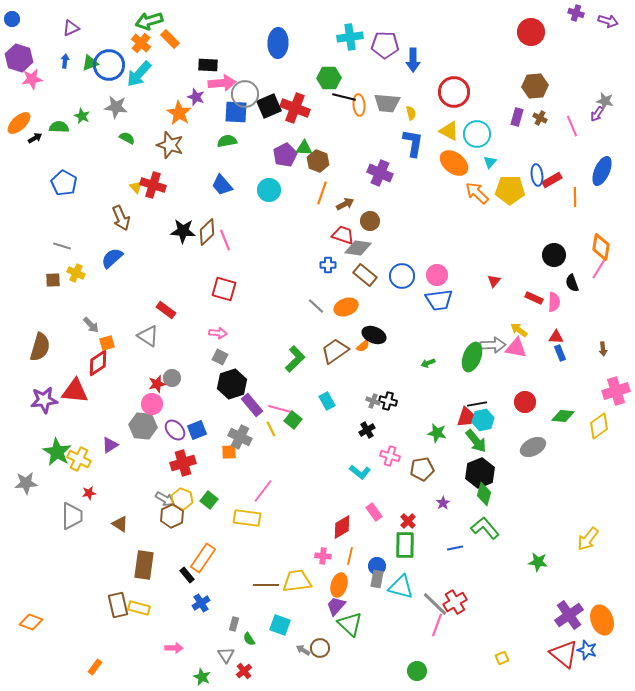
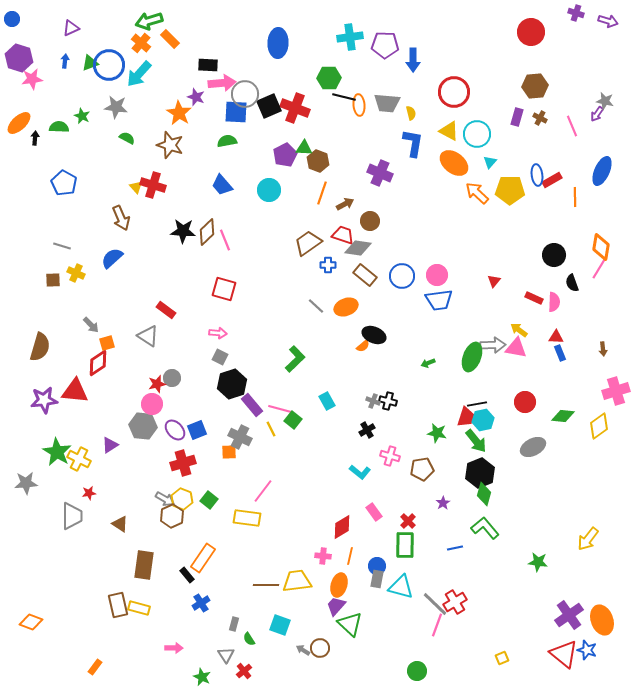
black arrow at (35, 138): rotated 56 degrees counterclockwise
brown trapezoid at (335, 351): moved 27 px left, 108 px up
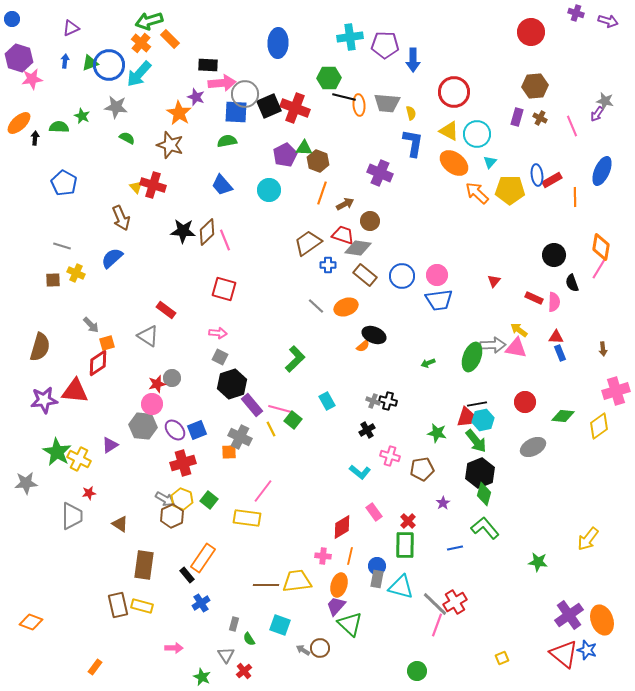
yellow rectangle at (139, 608): moved 3 px right, 2 px up
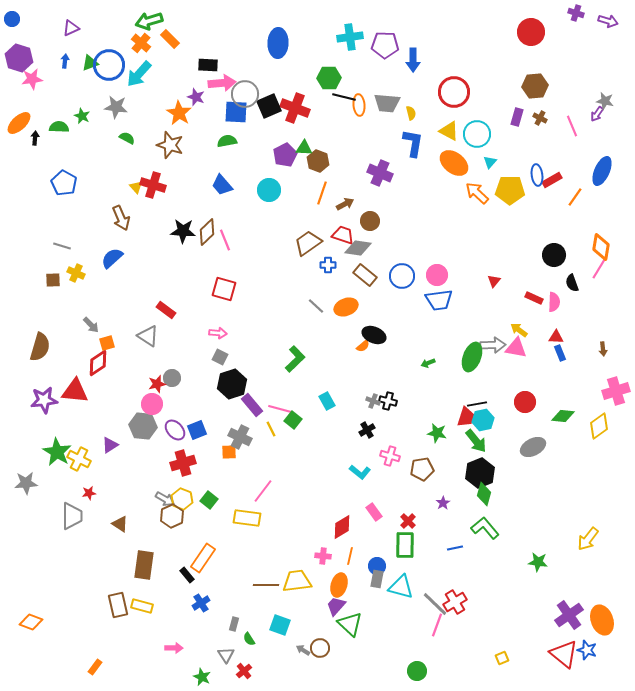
orange line at (575, 197): rotated 36 degrees clockwise
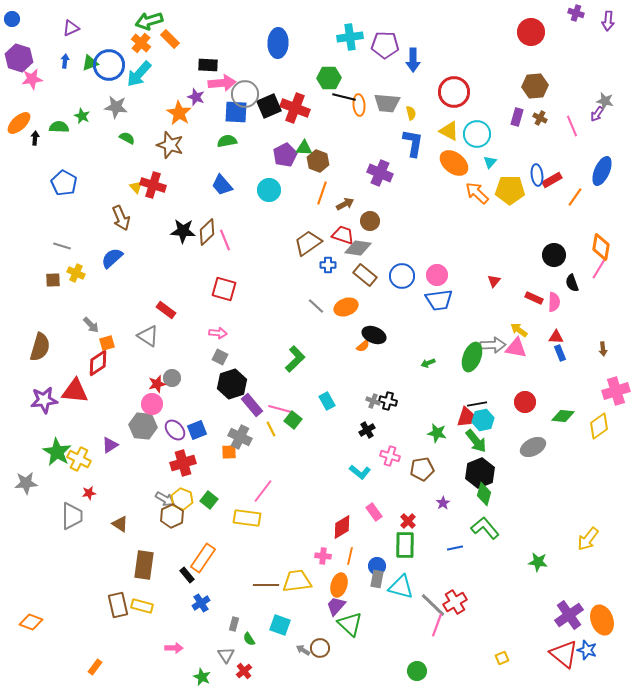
purple arrow at (608, 21): rotated 78 degrees clockwise
gray line at (435, 604): moved 2 px left, 1 px down
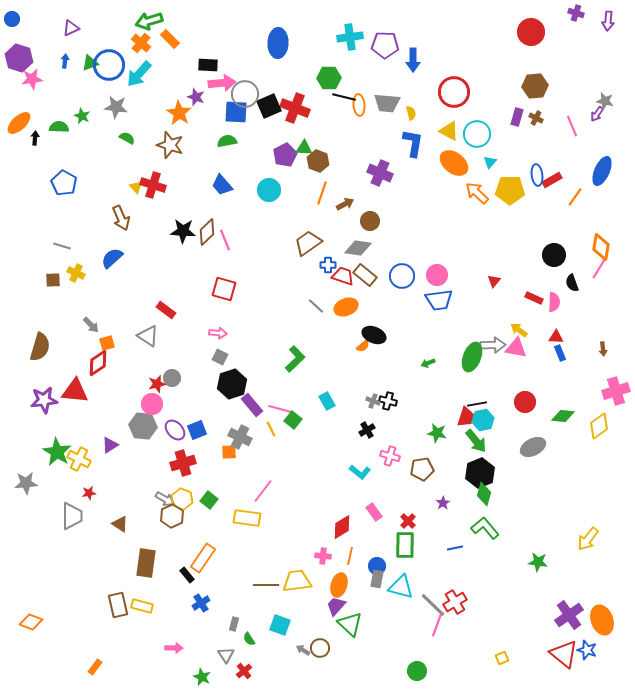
brown cross at (540, 118): moved 4 px left
red trapezoid at (343, 235): moved 41 px down
brown rectangle at (144, 565): moved 2 px right, 2 px up
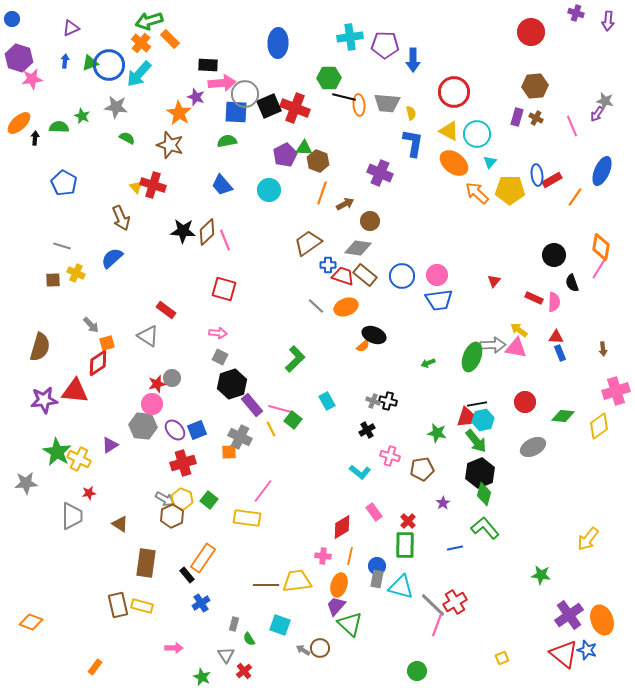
green star at (538, 562): moved 3 px right, 13 px down
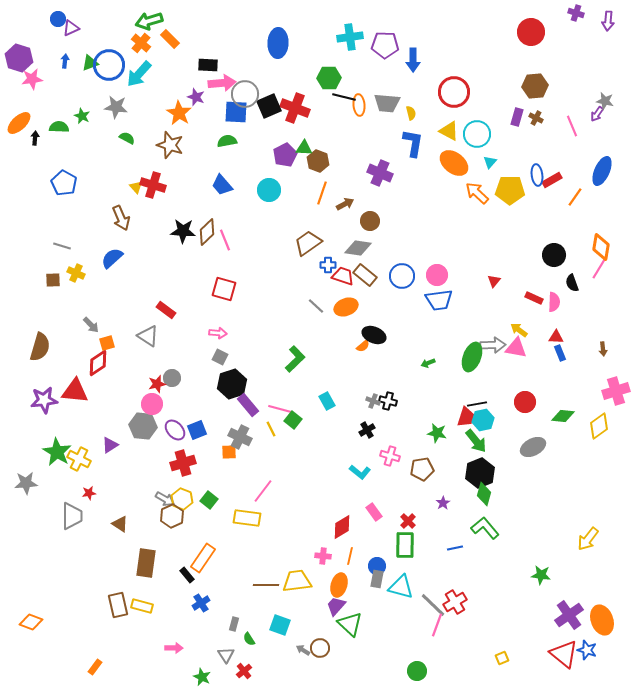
blue circle at (12, 19): moved 46 px right
purple rectangle at (252, 405): moved 4 px left
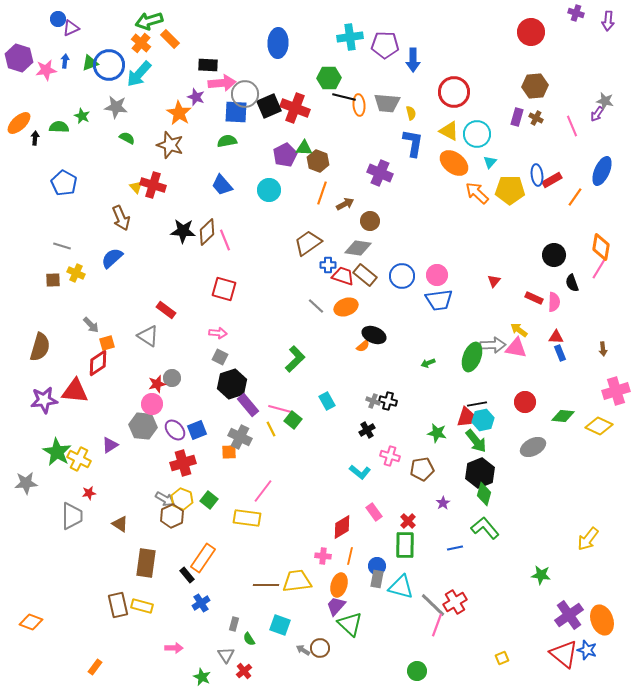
pink star at (32, 79): moved 14 px right, 9 px up
yellow diamond at (599, 426): rotated 60 degrees clockwise
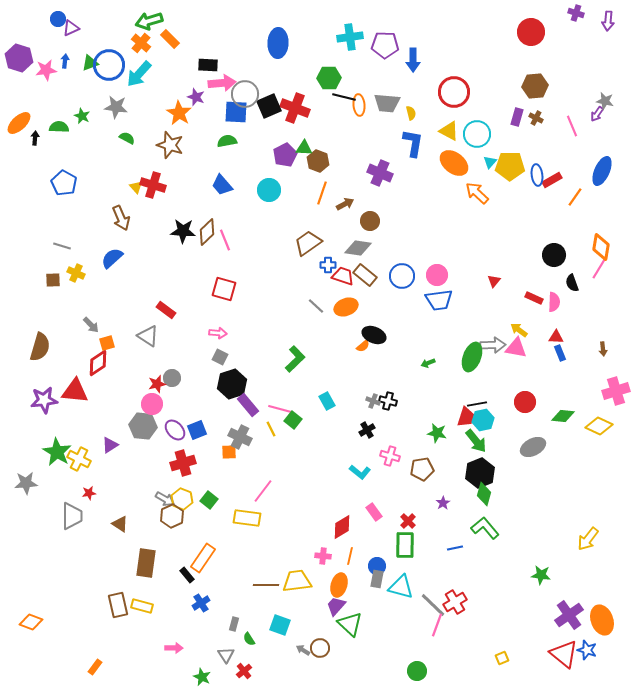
yellow pentagon at (510, 190): moved 24 px up
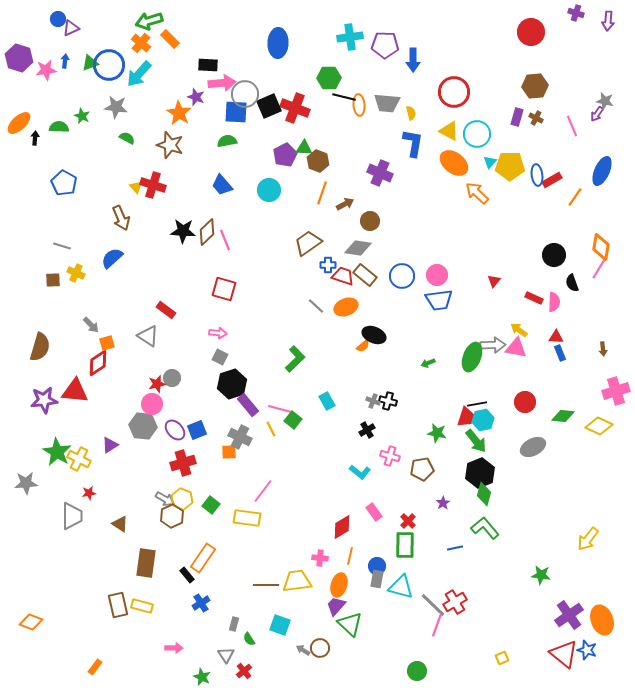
green square at (209, 500): moved 2 px right, 5 px down
pink cross at (323, 556): moved 3 px left, 2 px down
